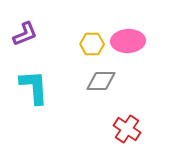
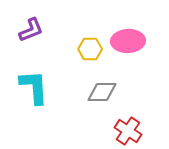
purple L-shape: moved 6 px right, 4 px up
yellow hexagon: moved 2 px left, 5 px down
gray diamond: moved 1 px right, 11 px down
red cross: moved 1 px right, 2 px down
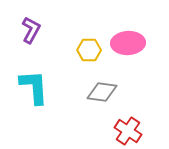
purple L-shape: rotated 40 degrees counterclockwise
pink ellipse: moved 2 px down
yellow hexagon: moved 1 px left, 1 px down
gray diamond: rotated 8 degrees clockwise
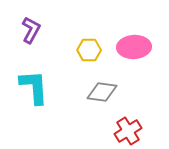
pink ellipse: moved 6 px right, 4 px down
red cross: rotated 24 degrees clockwise
